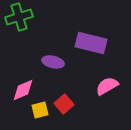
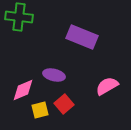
green cross: rotated 24 degrees clockwise
purple rectangle: moved 9 px left, 6 px up; rotated 8 degrees clockwise
purple ellipse: moved 1 px right, 13 px down
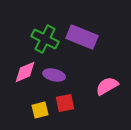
green cross: moved 26 px right, 22 px down; rotated 20 degrees clockwise
pink diamond: moved 2 px right, 18 px up
red square: moved 1 px right, 1 px up; rotated 30 degrees clockwise
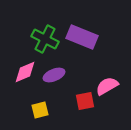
purple ellipse: rotated 35 degrees counterclockwise
red square: moved 20 px right, 2 px up
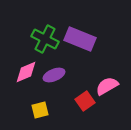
purple rectangle: moved 2 px left, 2 px down
pink diamond: moved 1 px right
red square: rotated 24 degrees counterclockwise
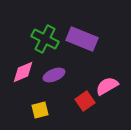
purple rectangle: moved 2 px right
pink diamond: moved 3 px left
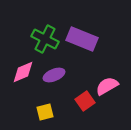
yellow square: moved 5 px right, 2 px down
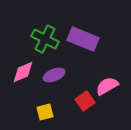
purple rectangle: moved 1 px right
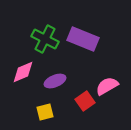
purple ellipse: moved 1 px right, 6 px down
